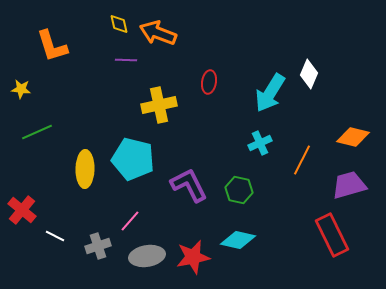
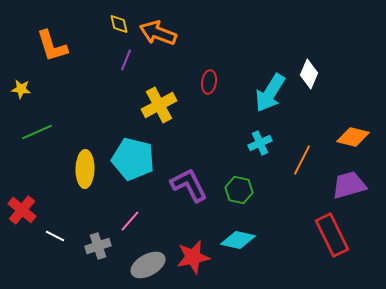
purple line: rotated 70 degrees counterclockwise
yellow cross: rotated 16 degrees counterclockwise
gray ellipse: moved 1 px right, 9 px down; rotated 20 degrees counterclockwise
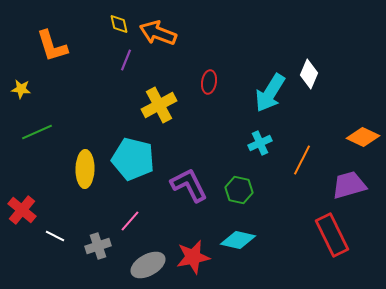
orange diamond: moved 10 px right; rotated 12 degrees clockwise
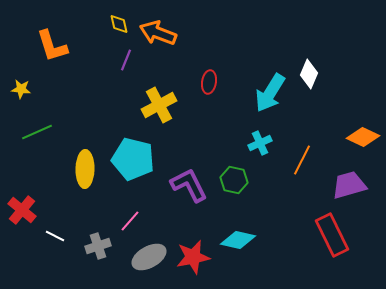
green hexagon: moved 5 px left, 10 px up
gray ellipse: moved 1 px right, 8 px up
